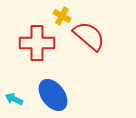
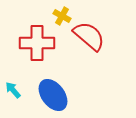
cyan arrow: moved 1 px left, 9 px up; rotated 24 degrees clockwise
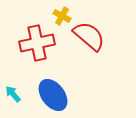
red cross: rotated 12 degrees counterclockwise
cyan arrow: moved 4 px down
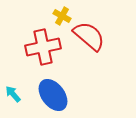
red cross: moved 6 px right, 4 px down
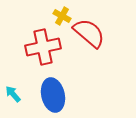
red semicircle: moved 3 px up
blue ellipse: rotated 24 degrees clockwise
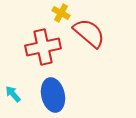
yellow cross: moved 1 px left, 3 px up
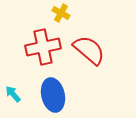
red semicircle: moved 17 px down
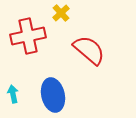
yellow cross: rotated 18 degrees clockwise
red cross: moved 15 px left, 11 px up
cyan arrow: rotated 30 degrees clockwise
